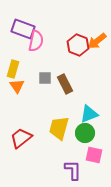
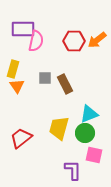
purple rectangle: rotated 20 degrees counterclockwise
orange arrow: moved 1 px up
red hexagon: moved 4 px left, 4 px up; rotated 20 degrees counterclockwise
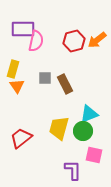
red hexagon: rotated 15 degrees counterclockwise
green circle: moved 2 px left, 2 px up
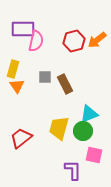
gray square: moved 1 px up
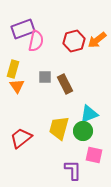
purple rectangle: rotated 20 degrees counterclockwise
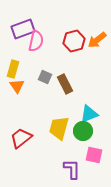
gray square: rotated 24 degrees clockwise
purple L-shape: moved 1 px left, 1 px up
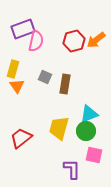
orange arrow: moved 1 px left
brown rectangle: rotated 36 degrees clockwise
green circle: moved 3 px right
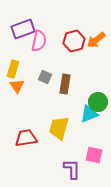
pink semicircle: moved 3 px right
green circle: moved 12 px right, 29 px up
red trapezoid: moved 5 px right; rotated 30 degrees clockwise
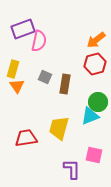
red hexagon: moved 21 px right, 23 px down
cyan triangle: moved 1 px right, 2 px down
